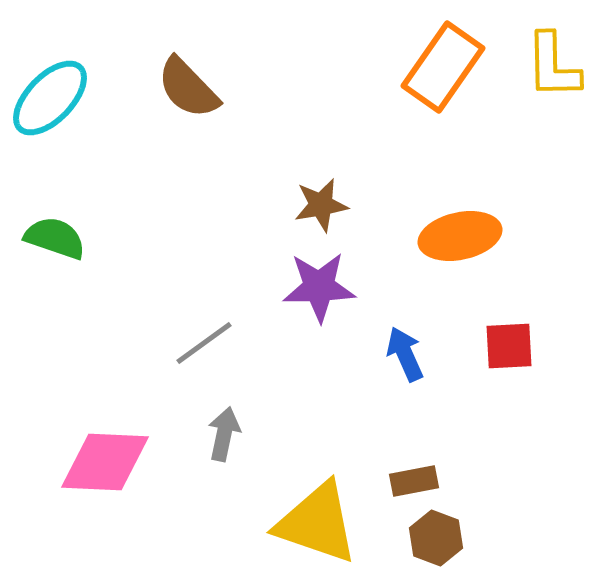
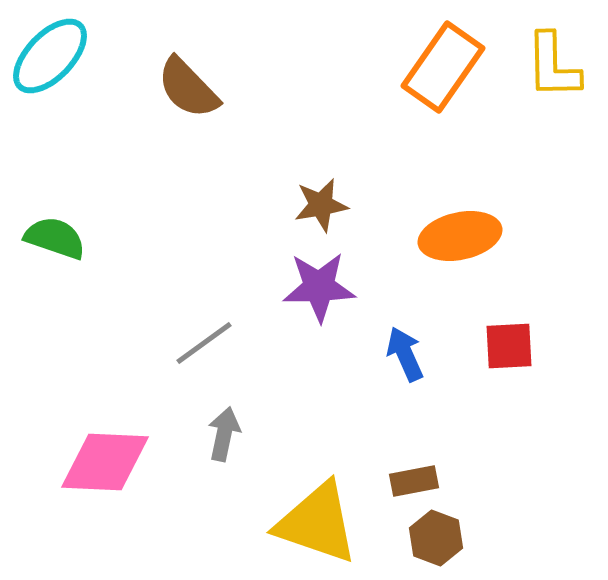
cyan ellipse: moved 42 px up
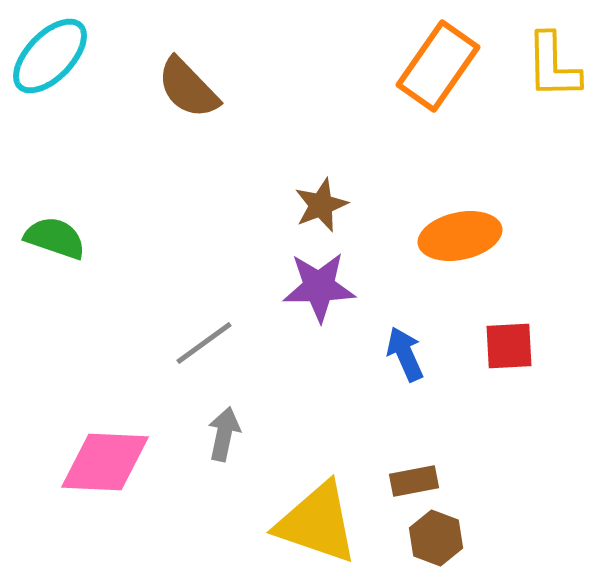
orange rectangle: moved 5 px left, 1 px up
brown star: rotated 12 degrees counterclockwise
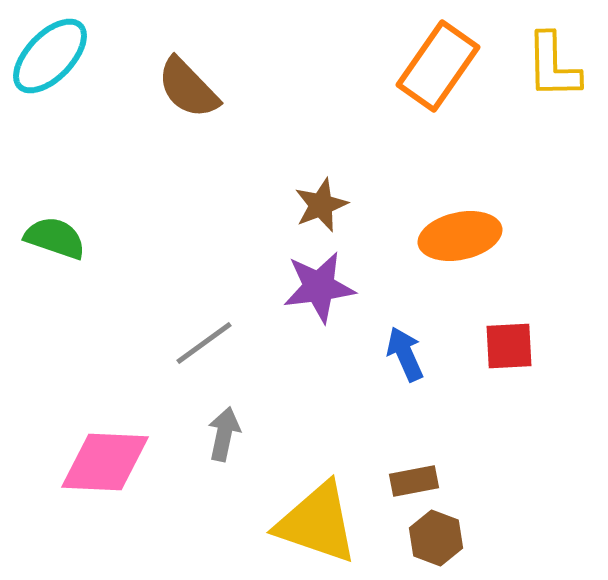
purple star: rotated 6 degrees counterclockwise
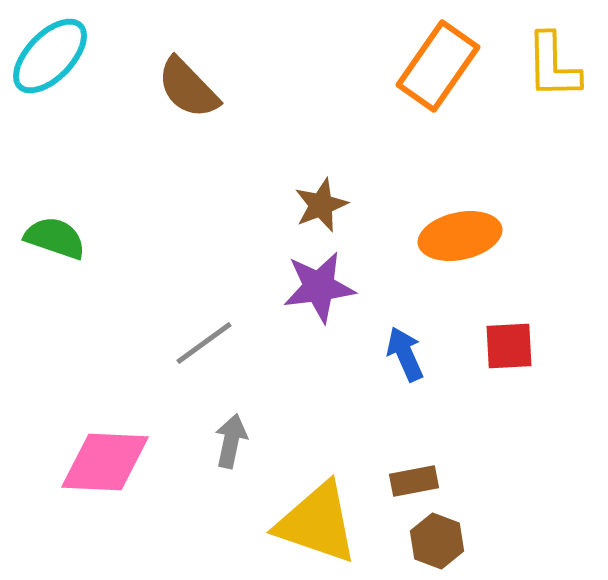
gray arrow: moved 7 px right, 7 px down
brown hexagon: moved 1 px right, 3 px down
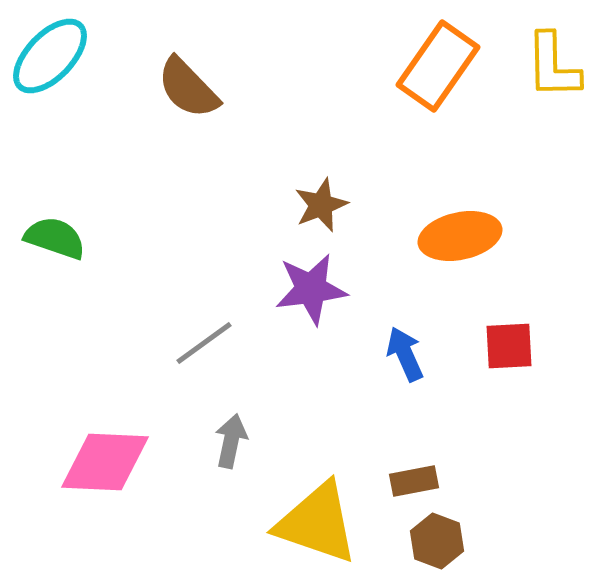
purple star: moved 8 px left, 2 px down
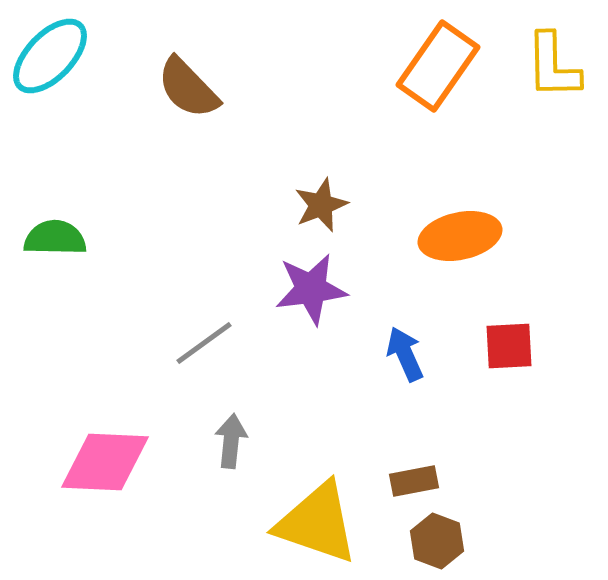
green semicircle: rotated 18 degrees counterclockwise
gray arrow: rotated 6 degrees counterclockwise
